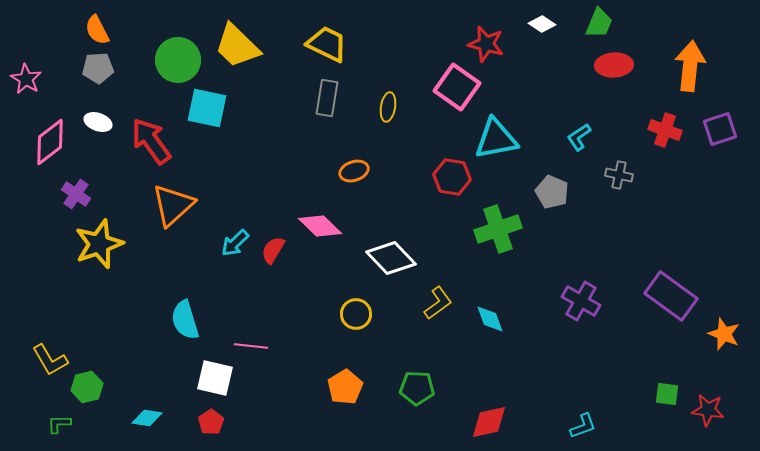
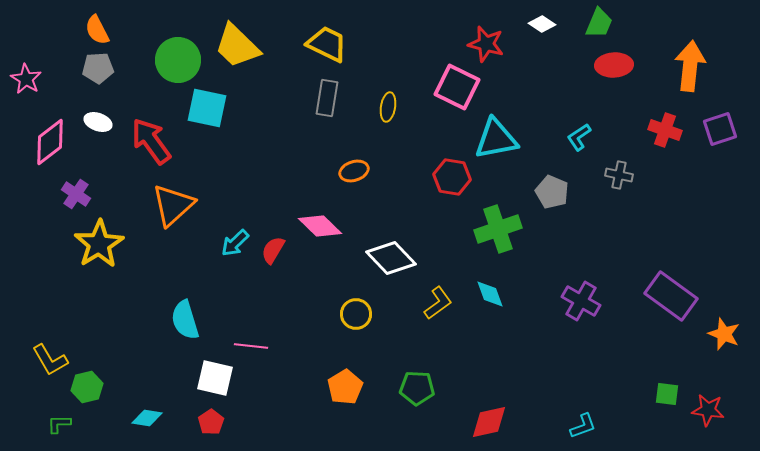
pink square at (457, 87): rotated 9 degrees counterclockwise
yellow star at (99, 244): rotated 12 degrees counterclockwise
cyan diamond at (490, 319): moved 25 px up
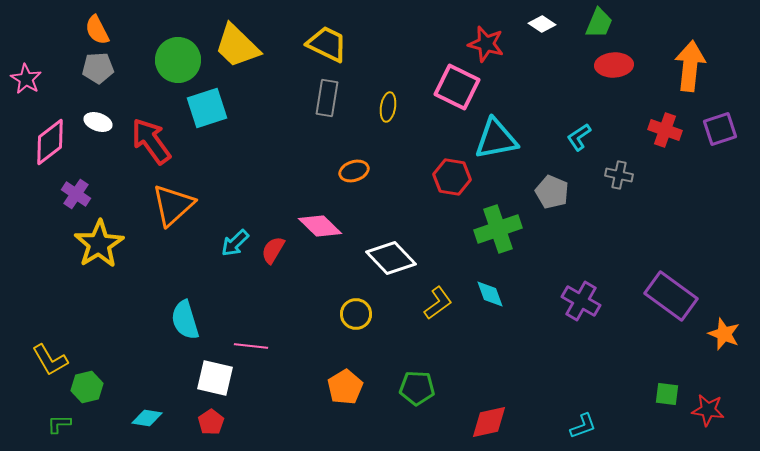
cyan square at (207, 108): rotated 30 degrees counterclockwise
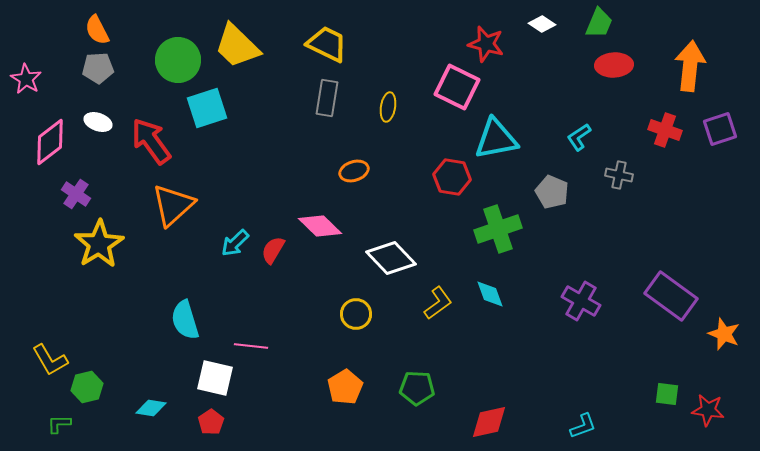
cyan diamond at (147, 418): moved 4 px right, 10 px up
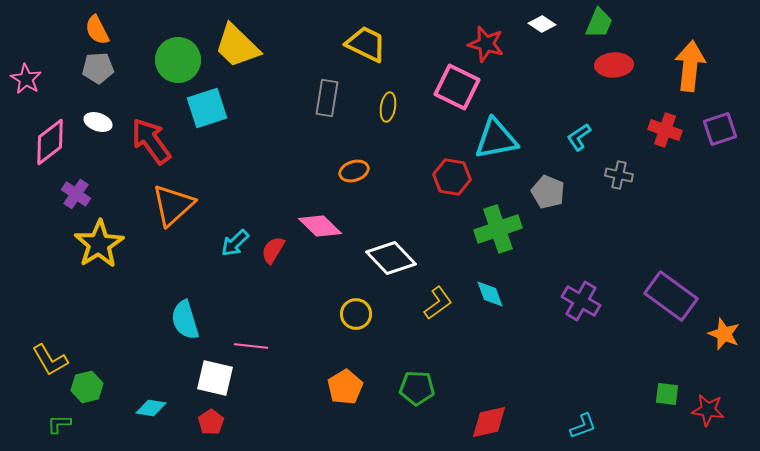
yellow trapezoid at (327, 44): moved 39 px right
gray pentagon at (552, 192): moved 4 px left
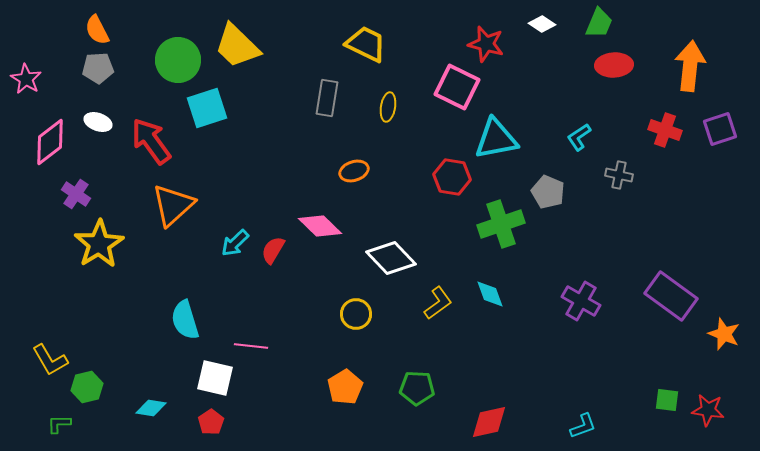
green cross at (498, 229): moved 3 px right, 5 px up
green square at (667, 394): moved 6 px down
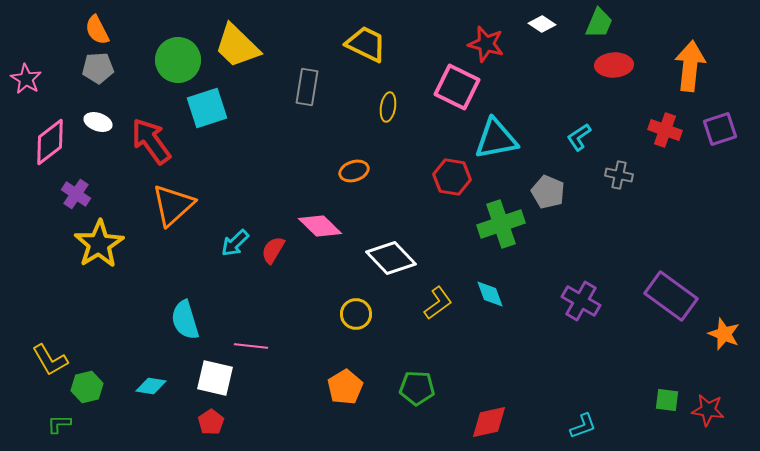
gray rectangle at (327, 98): moved 20 px left, 11 px up
cyan diamond at (151, 408): moved 22 px up
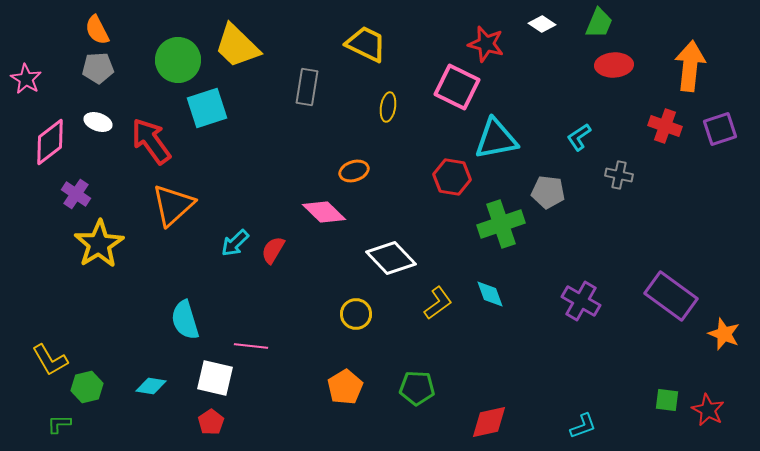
red cross at (665, 130): moved 4 px up
gray pentagon at (548, 192): rotated 16 degrees counterclockwise
pink diamond at (320, 226): moved 4 px right, 14 px up
red star at (708, 410): rotated 20 degrees clockwise
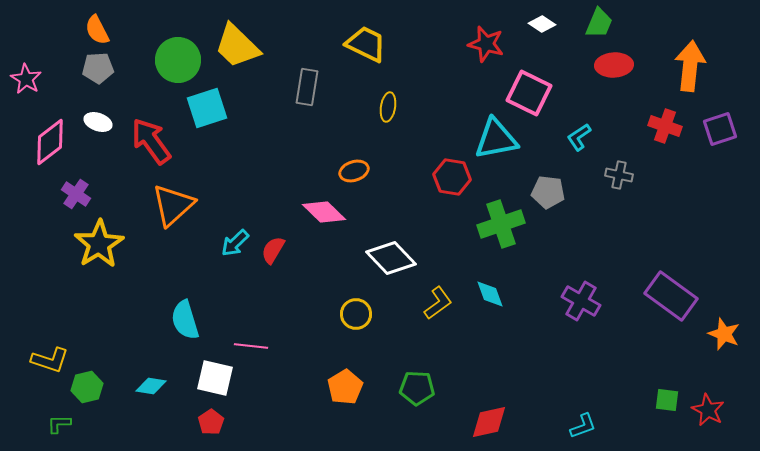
pink square at (457, 87): moved 72 px right, 6 px down
yellow L-shape at (50, 360): rotated 42 degrees counterclockwise
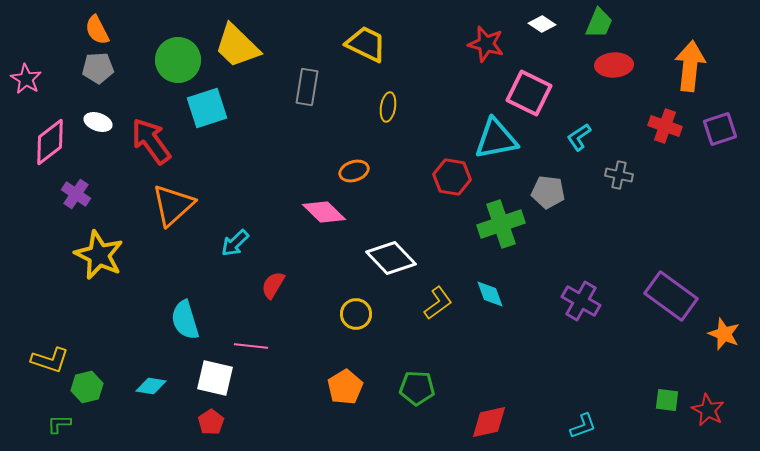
yellow star at (99, 244): moved 11 px down; rotated 15 degrees counterclockwise
red semicircle at (273, 250): moved 35 px down
